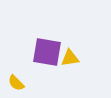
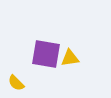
purple square: moved 1 px left, 2 px down
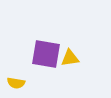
yellow semicircle: rotated 36 degrees counterclockwise
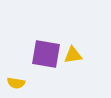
yellow triangle: moved 3 px right, 3 px up
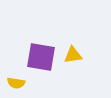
purple square: moved 5 px left, 3 px down
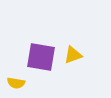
yellow triangle: rotated 12 degrees counterclockwise
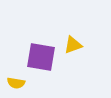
yellow triangle: moved 10 px up
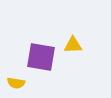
yellow triangle: rotated 18 degrees clockwise
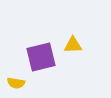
purple square: rotated 24 degrees counterclockwise
